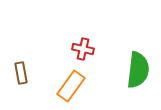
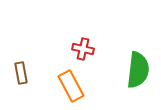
orange rectangle: rotated 64 degrees counterclockwise
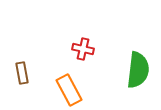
brown rectangle: moved 1 px right
orange rectangle: moved 2 px left, 4 px down
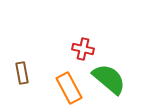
green semicircle: moved 29 px left, 9 px down; rotated 57 degrees counterclockwise
orange rectangle: moved 2 px up
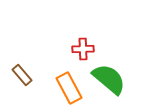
red cross: rotated 15 degrees counterclockwise
brown rectangle: moved 2 px down; rotated 30 degrees counterclockwise
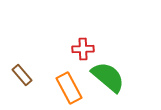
green semicircle: moved 1 px left, 2 px up
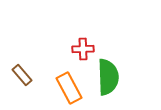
green semicircle: rotated 48 degrees clockwise
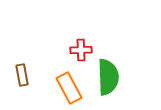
red cross: moved 2 px left, 1 px down
brown rectangle: rotated 30 degrees clockwise
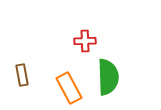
red cross: moved 4 px right, 9 px up
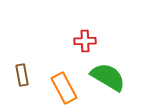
green semicircle: rotated 57 degrees counterclockwise
orange rectangle: moved 5 px left
